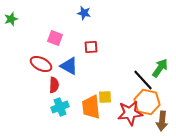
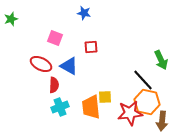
green arrow: moved 1 px right, 8 px up; rotated 120 degrees clockwise
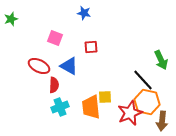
red ellipse: moved 2 px left, 2 px down
red star: rotated 15 degrees counterclockwise
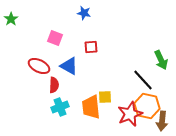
green star: rotated 16 degrees counterclockwise
orange hexagon: moved 4 px down
red star: moved 1 px down
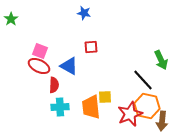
pink square: moved 15 px left, 13 px down
cyan cross: rotated 18 degrees clockwise
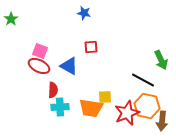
black line: rotated 20 degrees counterclockwise
red semicircle: moved 1 px left, 5 px down
orange trapezoid: moved 1 px down; rotated 75 degrees counterclockwise
red star: moved 3 px left, 1 px up
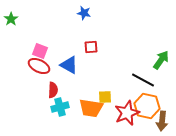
green arrow: rotated 120 degrees counterclockwise
blue triangle: moved 1 px up
cyan cross: rotated 12 degrees counterclockwise
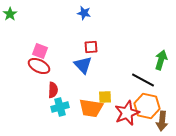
green star: moved 1 px left, 5 px up
green arrow: rotated 18 degrees counterclockwise
blue triangle: moved 14 px right; rotated 18 degrees clockwise
